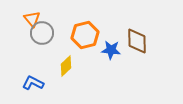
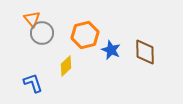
brown diamond: moved 8 px right, 11 px down
blue star: rotated 18 degrees clockwise
blue L-shape: rotated 45 degrees clockwise
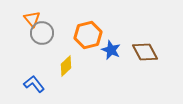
orange hexagon: moved 3 px right
brown diamond: rotated 28 degrees counterclockwise
blue L-shape: moved 1 px right, 1 px down; rotated 20 degrees counterclockwise
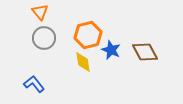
orange triangle: moved 8 px right, 7 px up
gray circle: moved 2 px right, 5 px down
yellow diamond: moved 17 px right, 4 px up; rotated 55 degrees counterclockwise
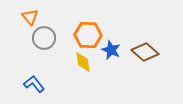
orange triangle: moved 10 px left, 5 px down
orange hexagon: rotated 16 degrees clockwise
brown diamond: rotated 20 degrees counterclockwise
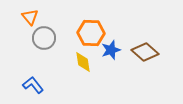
orange hexagon: moved 3 px right, 2 px up
blue star: rotated 30 degrees clockwise
blue L-shape: moved 1 px left, 1 px down
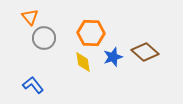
blue star: moved 2 px right, 7 px down
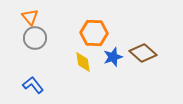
orange hexagon: moved 3 px right
gray circle: moved 9 px left
brown diamond: moved 2 px left, 1 px down
